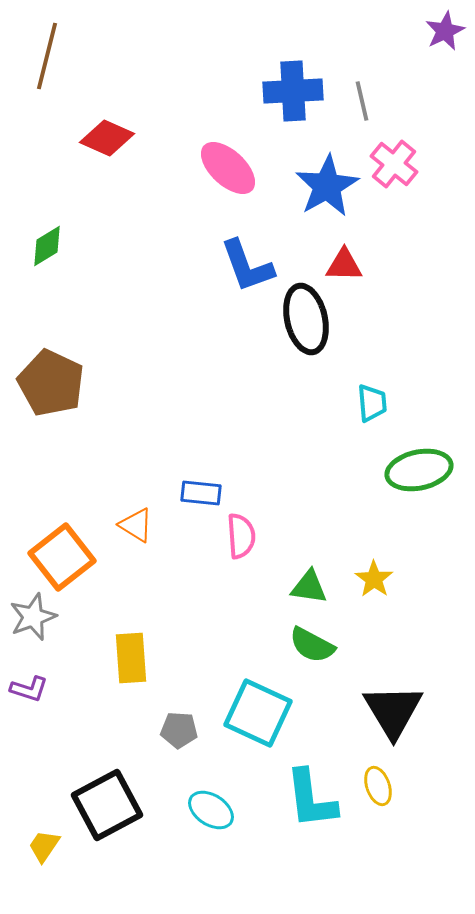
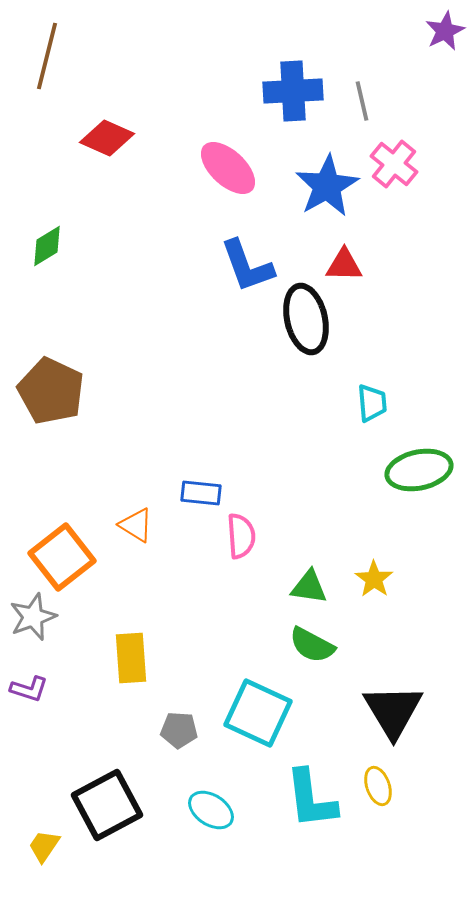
brown pentagon: moved 8 px down
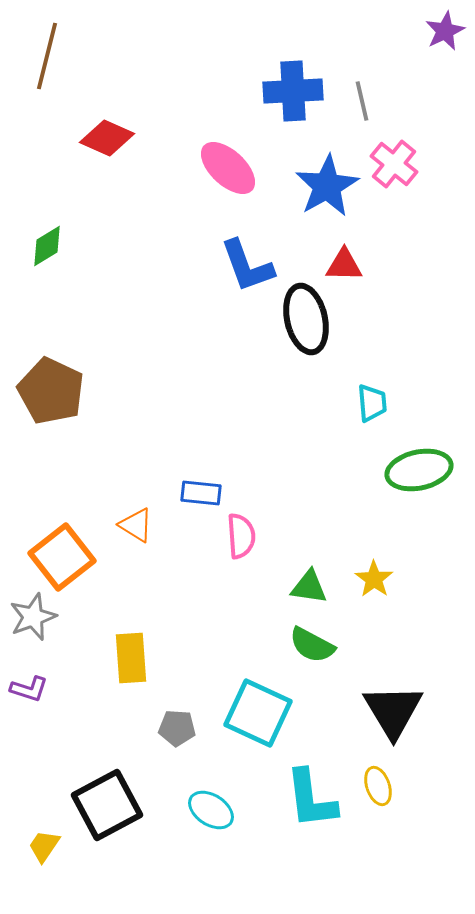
gray pentagon: moved 2 px left, 2 px up
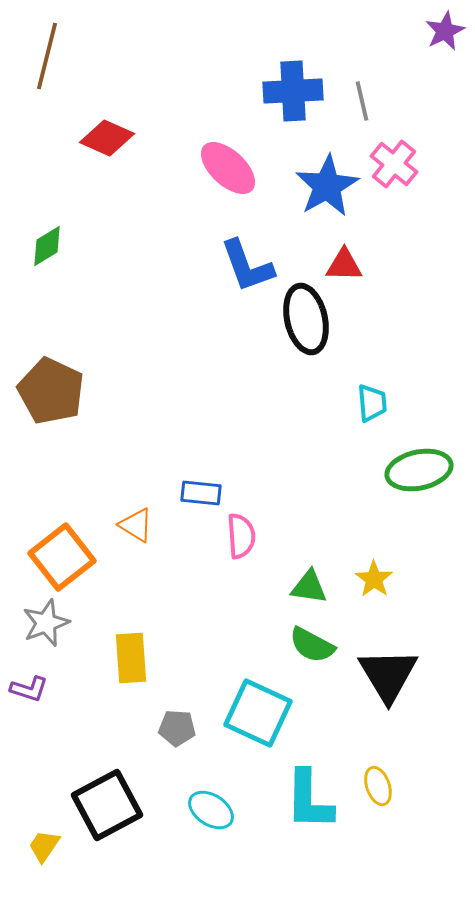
gray star: moved 13 px right, 6 px down
black triangle: moved 5 px left, 36 px up
cyan L-shape: moved 2 px left, 1 px down; rotated 8 degrees clockwise
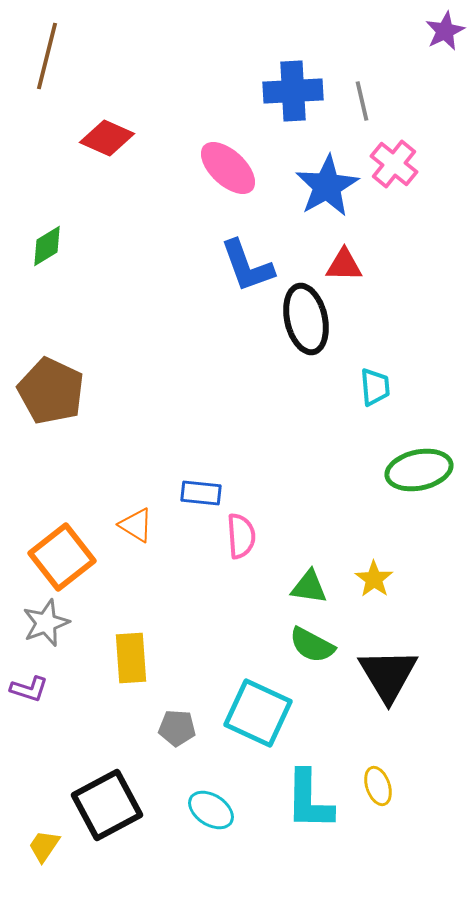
cyan trapezoid: moved 3 px right, 16 px up
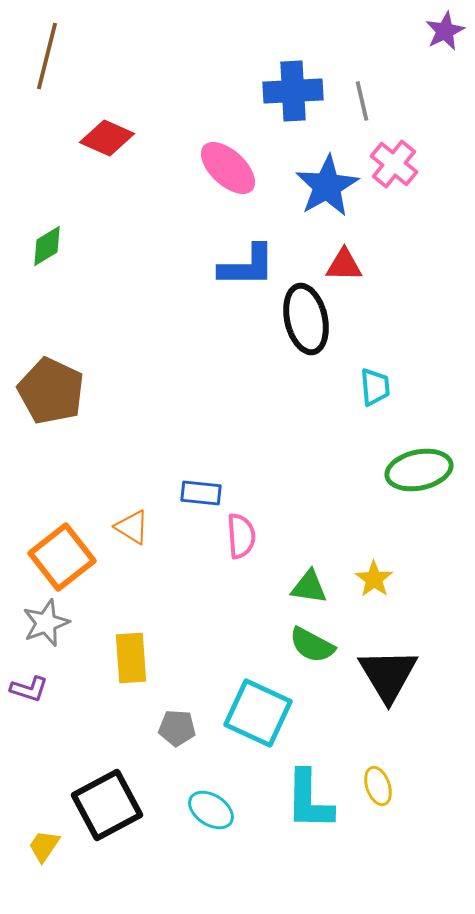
blue L-shape: rotated 70 degrees counterclockwise
orange triangle: moved 4 px left, 2 px down
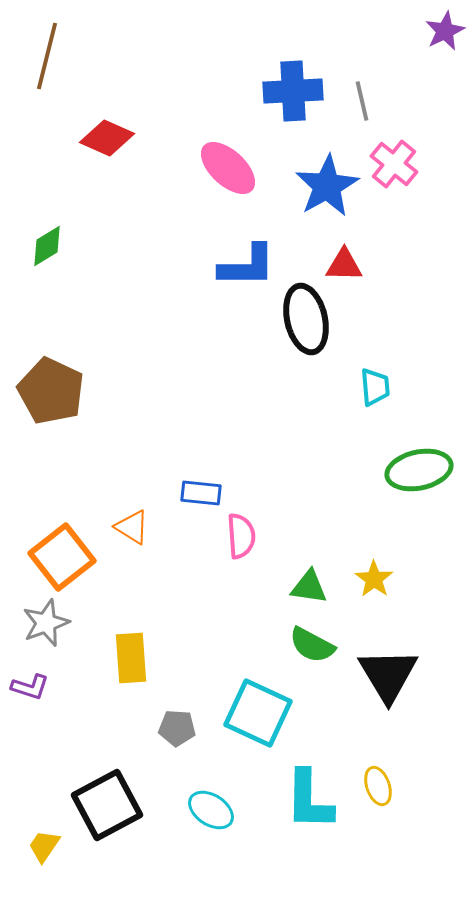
purple L-shape: moved 1 px right, 2 px up
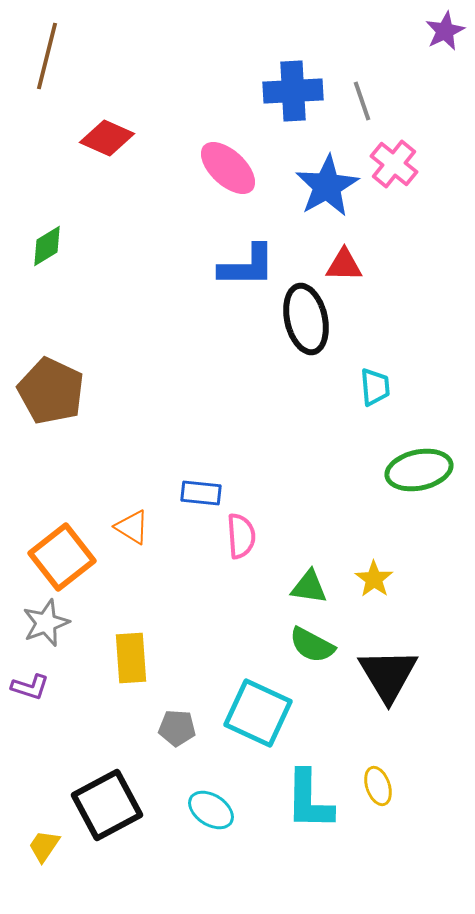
gray line: rotated 6 degrees counterclockwise
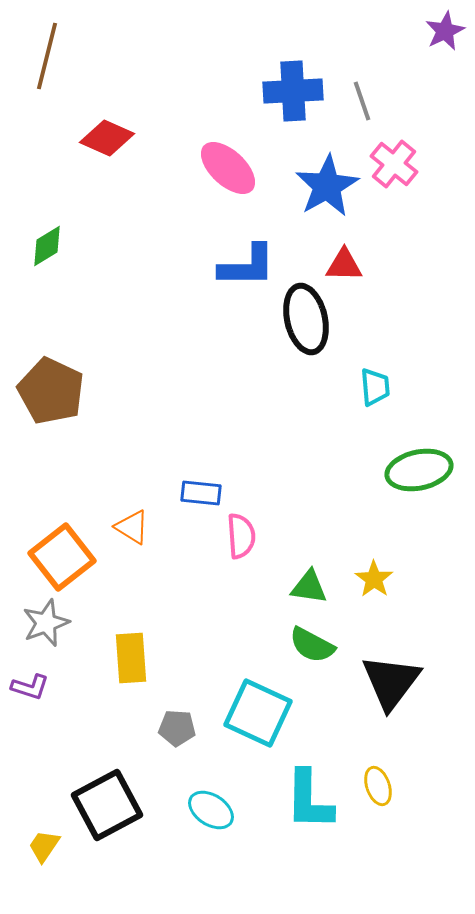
black triangle: moved 3 px right, 7 px down; rotated 8 degrees clockwise
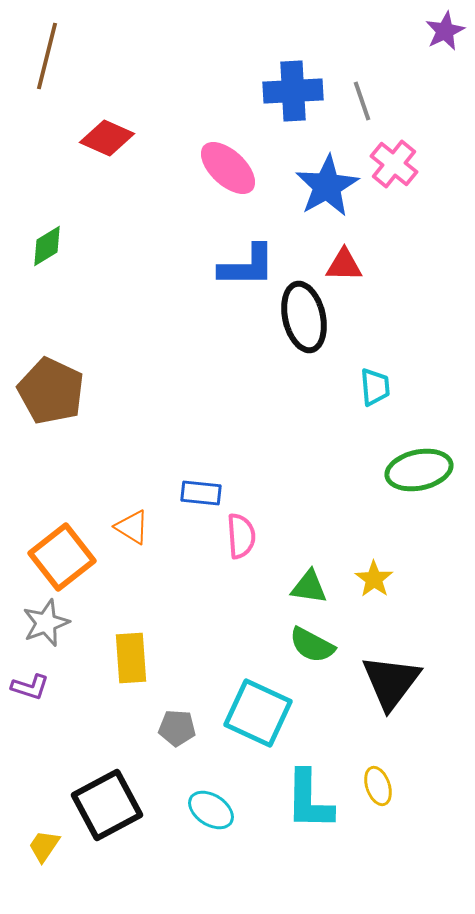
black ellipse: moved 2 px left, 2 px up
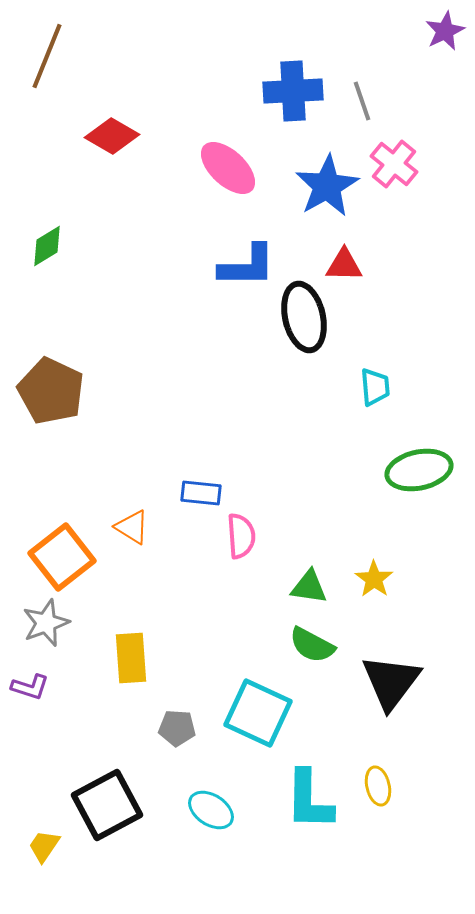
brown line: rotated 8 degrees clockwise
red diamond: moved 5 px right, 2 px up; rotated 6 degrees clockwise
yellow ellipse: rotated 6 degrees clockwise
